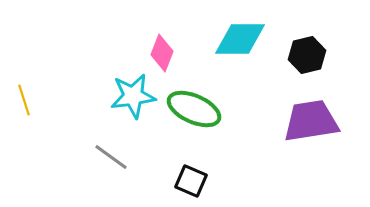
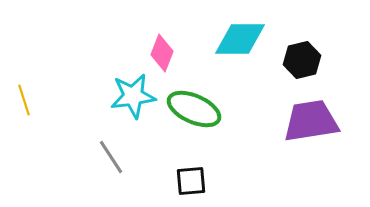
black hexagon: moved 5 px left, 5 px down
gray line: rotated 21 degrees clockwise
black square: rotated 28 degrees counterclockwise
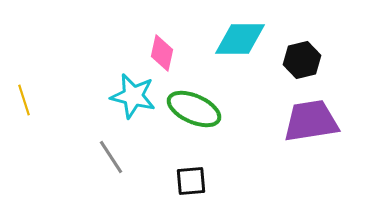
pink diamond: rotated 9 degrees counterclockwise
cyan star: rotated 21 degrees clockwise
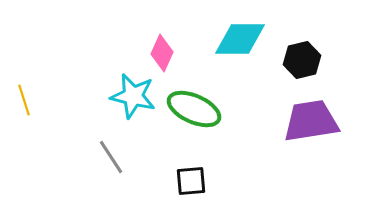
pink diamond: rotated 12 degrees clockwise
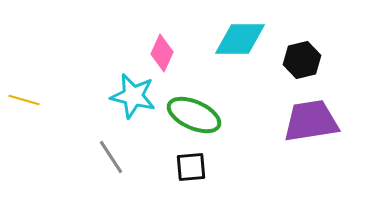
yellow line: rotated 56 degrees counterclockwise
green ellipse: moved 6 px down
black square: moved 14 px up
